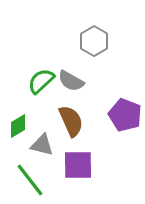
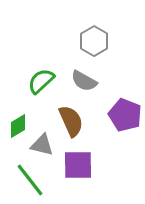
gray semicircle: moved 13 px right
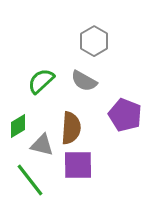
brown semicircle: moved 7 px down; rotated 28 degrees clockwise
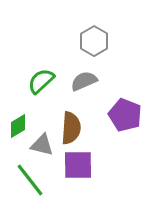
gray semicircle: rotated 128 degrees clockwise
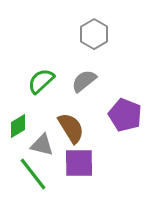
gray hexagon: moved 7 px up
gray semicircle: rotated 16 degrees counterclockwise
brown semicircle: rotated 36 degrees counterclockwise
purple square: moved 1 px right, 2 px up
green line: moved 3 px right, 6 px up
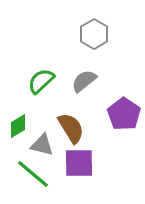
purple pentagon: moved 1 px left, 1 px up; rotated 12 degrees clockwise
green line: rotated 12 degrees counterclockwise
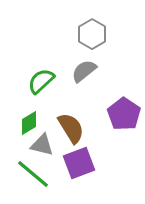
gray hexagon: moved 2 px left
gray semicircle: moved 10 px up
green diamond: moved 11 px right, 3 px up
purple square: rotated 20 degrees counterclockwise
